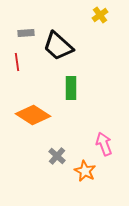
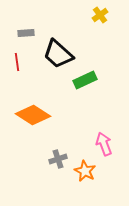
black trapezoid: moved 8 px down
green rectangle: moved 14 px right, 8 px up; rotated 65 degrees clockwise
gray cross: moved 1 px right, 3 px down; rotated 30 degrees clockwise
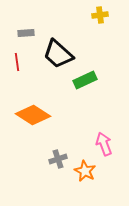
yellow cross: rotated 28 degrees clockwise
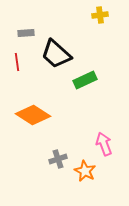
black trapezoid: moved 2 px left
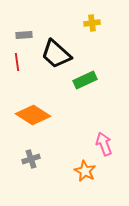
yellow cross: moved 8 px left, 8 px down
gray rectangle: moved 2 px left, 2 px down
gray cross: moved 27 px left
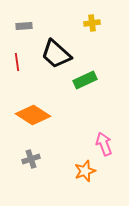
gray rectangle: moved 9 px up
orange star: rotated 25 degrees clockwise
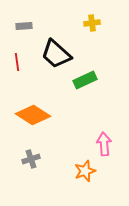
pink arrow: rotated 15 degrees clockwise
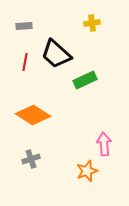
red line: moved 8 px right; rotated 18 degrees clockwise
orange star: moved 2 px right
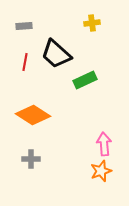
gray cross: rotated 18 degrees clockwise
orange star: moved 14 px right
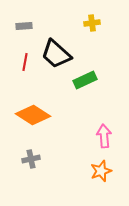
pink arrow: moved 8 px up
gray cross: rotated 12 degrees counterclockwise
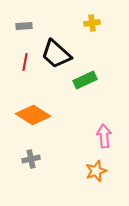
orange star: moved 5 px left
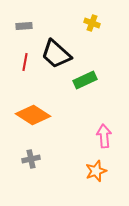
yellow cross: rotated 28 degrees clockwise
